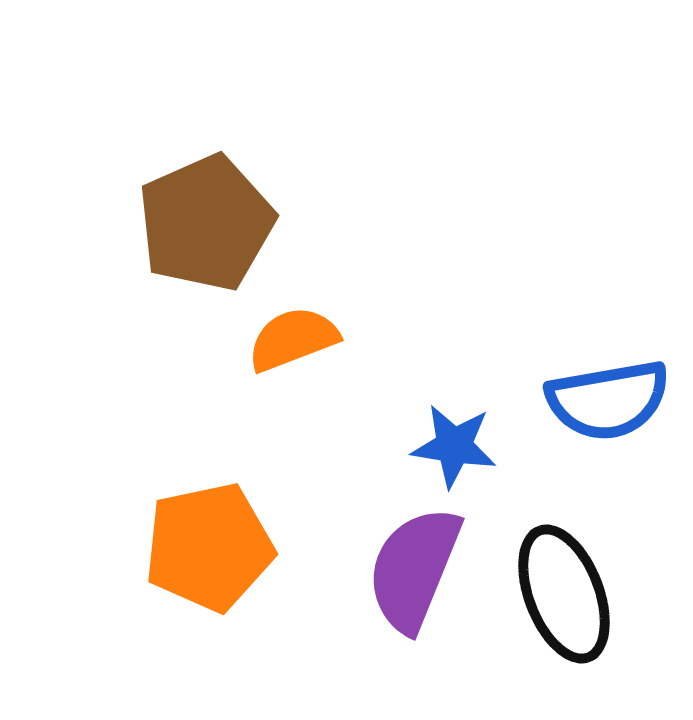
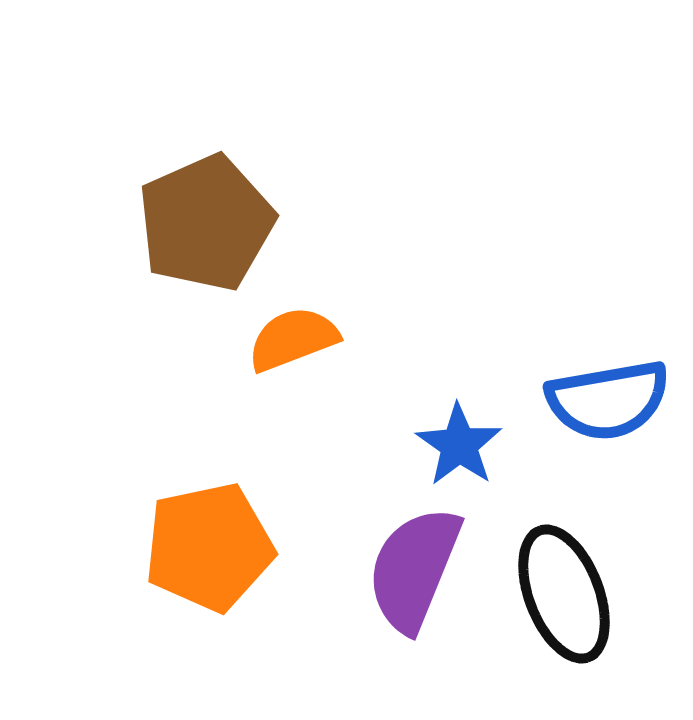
blue star: moved 5 px right, 1 px up; rotated 26 degrees clockwise
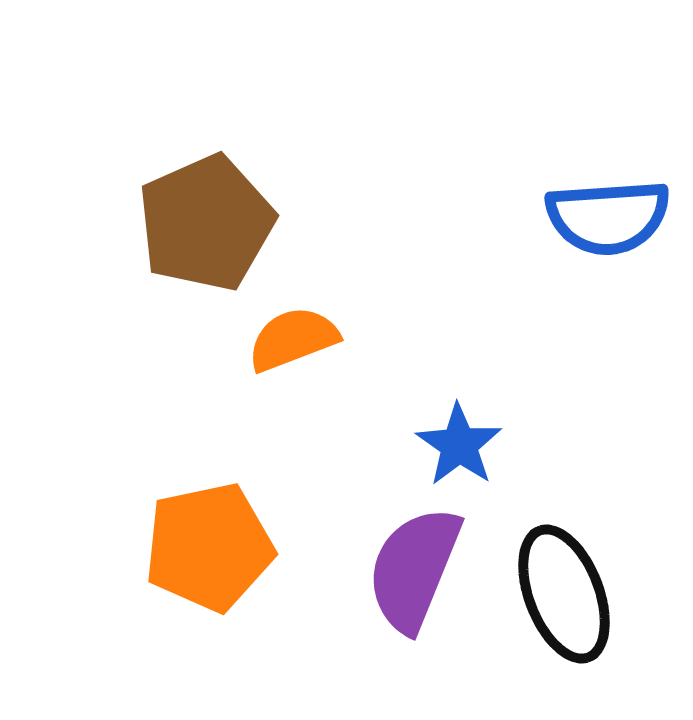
blue semicircle: moved 183 px up; rotated 6 degrees clockwise
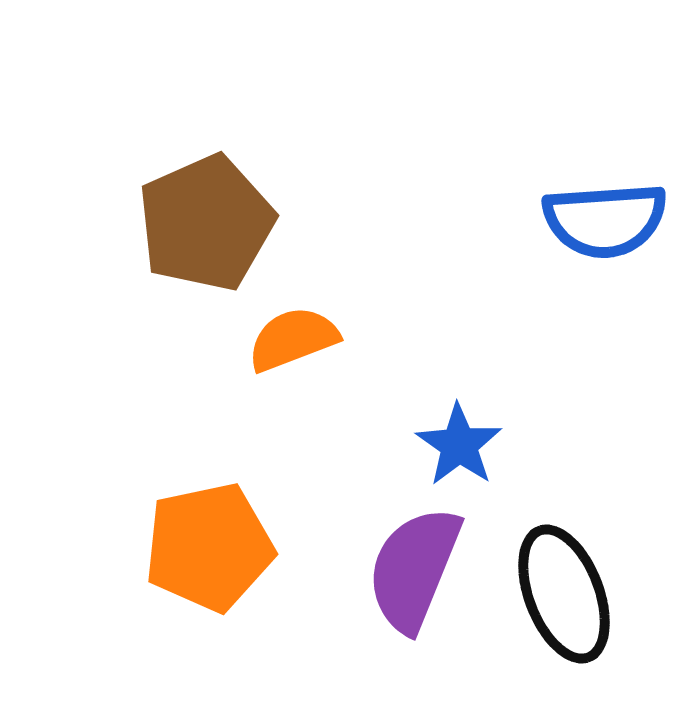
blue semicircle: moved 3 px left, 3 px down
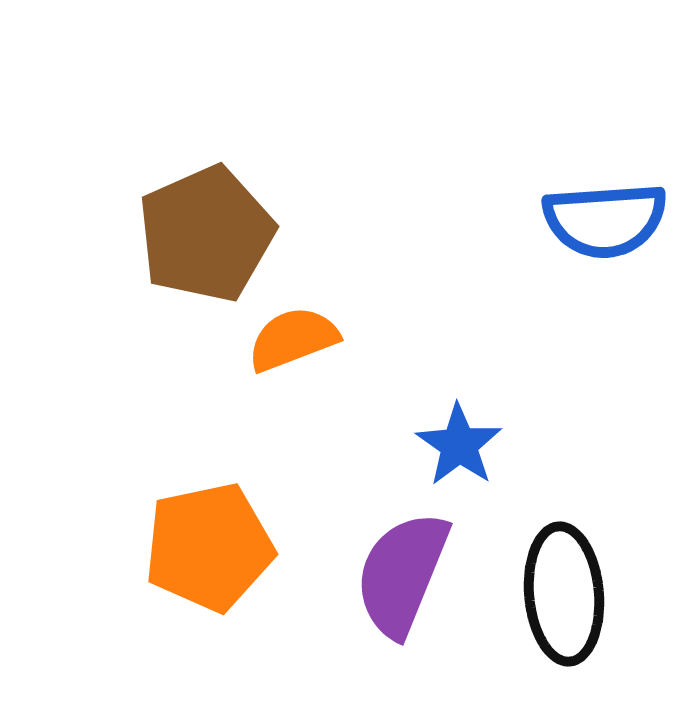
brown pentagon: moved 11 px down
purple semicircle: moved 12 px left, 5 px down
black ellipse: rotated 16 degrees clockwise
